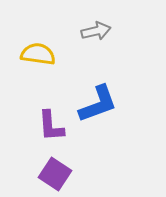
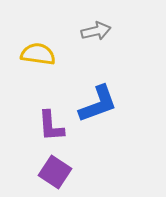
purple square: moved 2 px up
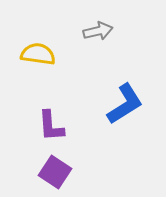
gray arrow: moved 2 px right
blue L-shape: moved 27 px right; rotated 12 degrees counterclockwise
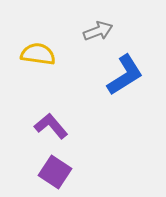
gray arrow: rotated 8 degrees counterclockwise
blue L-shape: moved 29 px up
purple L-shape: rotated 144 degrees clockwise
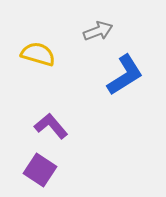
yellow semicircle: rotated 8 degrees clockwise
purple square: moved 15 px left, 2 px up
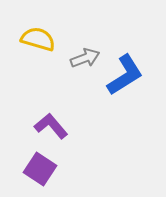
gray arrow: moved 13 px left, 27 px down
yellow semicircle: moved 15 px up
purple square: moved 1 px up
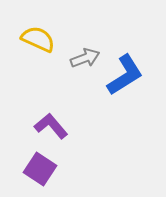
yellow semicircle: rotated 8 degrees clockwise
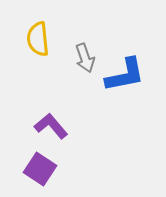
yellow semicircle: rotated 120 degrees counterclockwise
gray arrow: rotated 92 degrees clockwise
blue L-shape: rotated 21 degrees clockwise
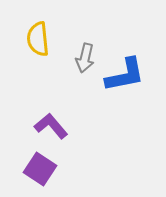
gray arrow: rotated 32 degrees clockwise
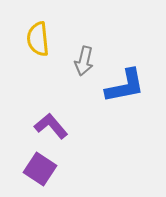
gray arrow: moved 1 px left, 3 px down
blue L-shape: moved 11 px down
